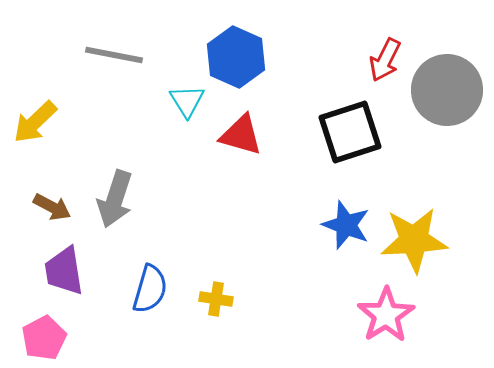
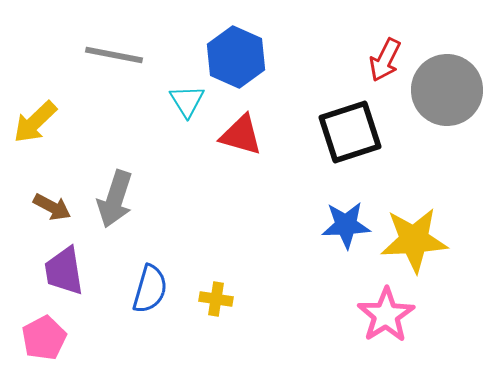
blue star: rotated 24 degrees counterclockwise
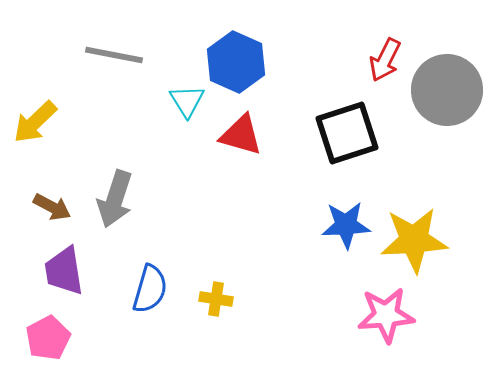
blue hexagon: moved 5 px down
black square: moved 3 px left, 1 px down
pink star: rotated 28 degrees clockwise
pink pentagon: moved 4 px right
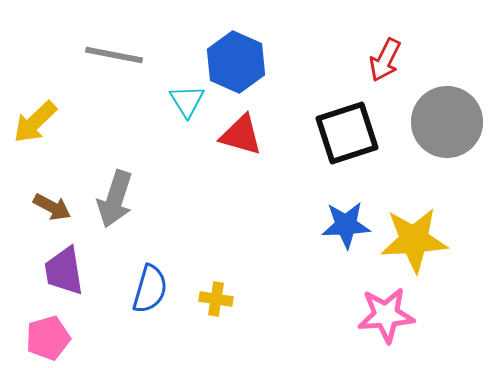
gray circle: moved 32 px down
pink pentagon: rotated 12 degrees clockwise
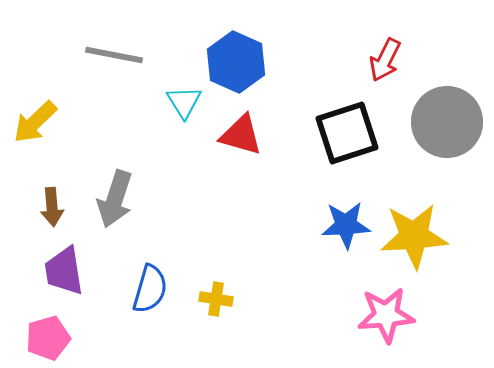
cyan triangle: moved 3 px left, 1 px down
brown arrow: rotated 57 degrees clockwise
yellow star: moved 4 px up
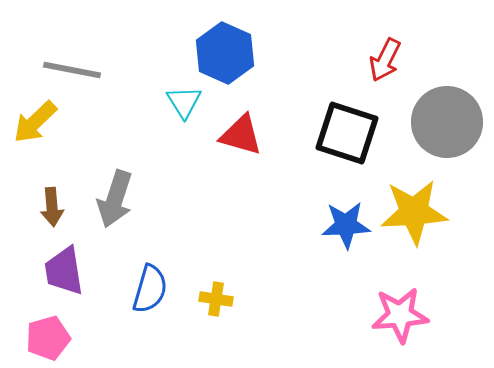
gray line: moved 42 px left, 15 px down
blue hexagon: moved 11 px left, 9 px up
black square: rotated 36 degrees clockwise
yellow star: moved 24 px up
pink star: moved 14 px right
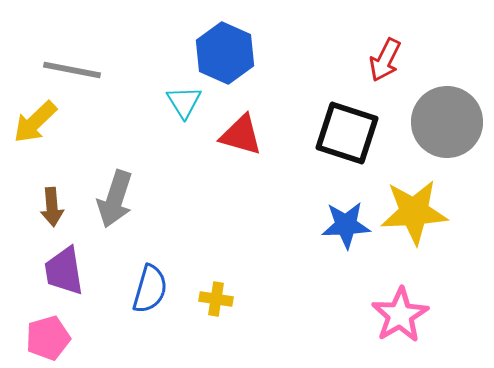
pink star: rotated 26 degrees counterclockwise
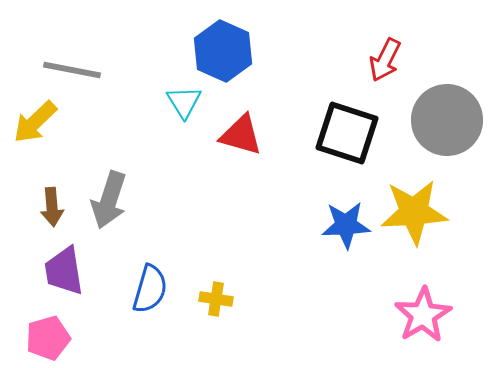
blue hexagon: moved 2 px left, 2 px up
gray circle: moved 2 px up
gray arrow: moved 6 px left, 1 px down
pink star: moved 23 px right
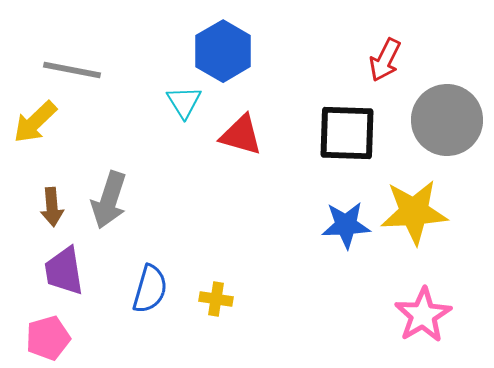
blue hexagon: rotated 6 degrees clockwise
black square: rotated 16 degrees counterclockwise
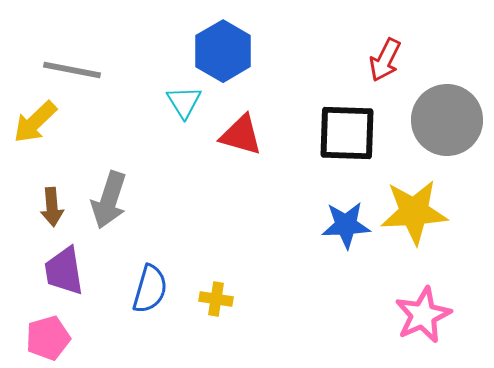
pink star: rotated 6 degrees clockwise
